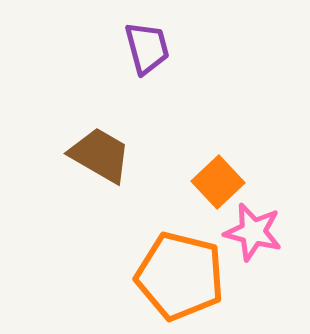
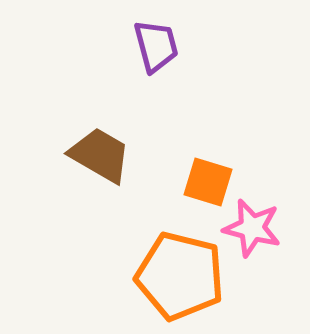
purple trapezoid: moved 9 px right, 2 px up
orange square: moved 10 px left; rotated 30 degrees counterclockwise
pink star: moved 1 px left, 4 px up
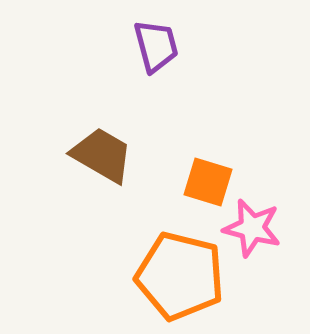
brown trapezoid: moved 2 px right
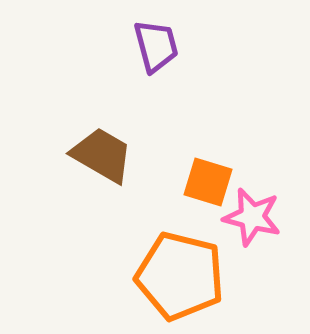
pink star: moved 11 px up
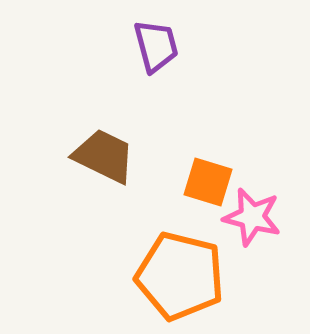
brown trapezoid: moved 2 px right, 1 px down; rotated 4 degrees counterclockwise
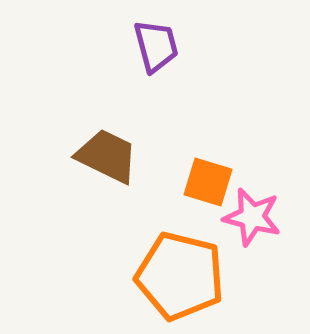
brown trapezoid: moved 3 px right
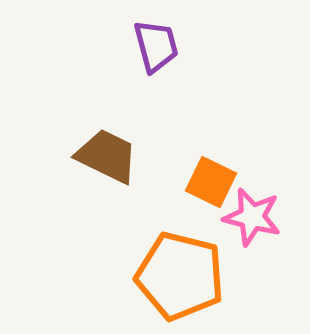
orange square: moved 3 px right; rotated 9 degrees clockwise
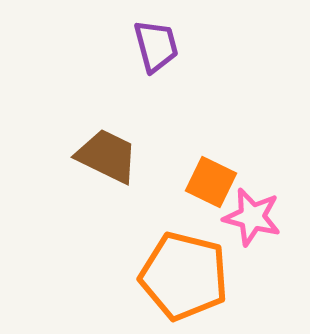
orange pentagon: moved 4 px right
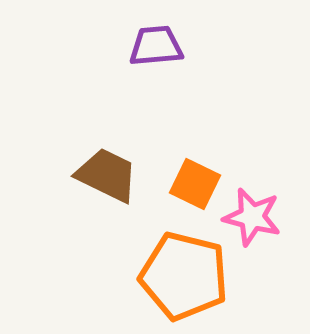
purple trapezoid: rotated 80 degrees counterclockwise
brown trapezoid: moved 19 px down
orange square: moved 16 px left, 2 px down
